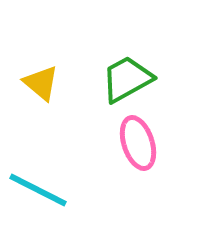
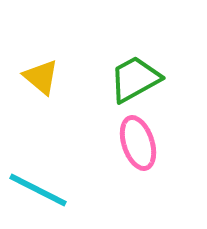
green trapezoid: moved 8 px right
yellow triangle: moved 6 px up
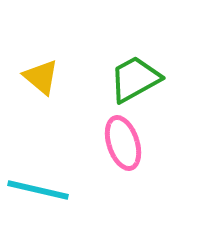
pink ellipse: moved 15 px left
cyan line: rotated 14 degrees counterclockwise
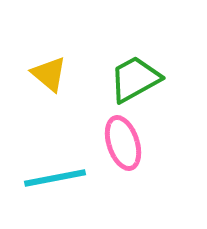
yellow triangle: moved 8 px right, 3 px up
cyan line: moved 17 px right, 12 px up; rotated 24 degrees counterclockwise
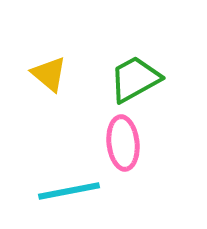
pink ellipse: rotated 12 degrees clockwise
cyan line: moved 14 px right, 13 px down
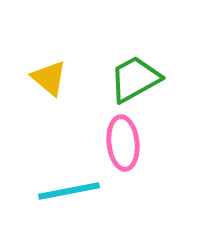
yellow triangle: moved 4 px down
